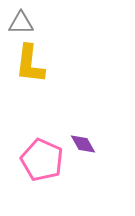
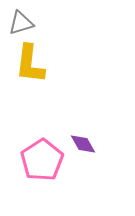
gray triangle: rotated 16 degrees counterclockwise
pink pentagon: rotated 15 degrees clockwise
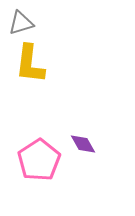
pink pentagon: moved 3 px left
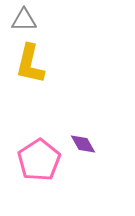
gray triangle: moved 3 px right, 3 px up; rotated 16 degrees clockwise
yellow L-shape: rotated 6 degrees clockwise
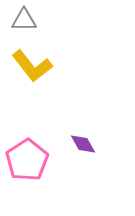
yellow L-shape: moved 2 px right, 2 px down; rotated 51 degrees counterclockwise
pink pentagon: moved 12 px left
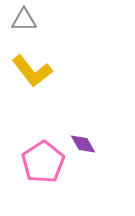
yellow L-shape: moved 5 px down
pink pentagon: moved 16 px right, 2 px down
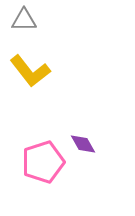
yellow L-shape: moved 2 px left
pink pentagon: rotated 15 degrees clockwise
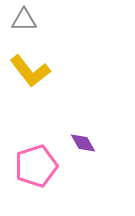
purple diamond: moved 1 px up
pink pentagon: moved 7 px left, 4 px down
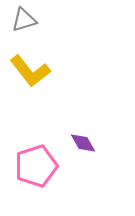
gray triangle: rotated 16 degrees counterclockwise
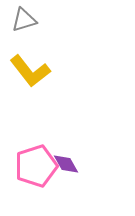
purple diamond: moved 17 px left, 21 px down
